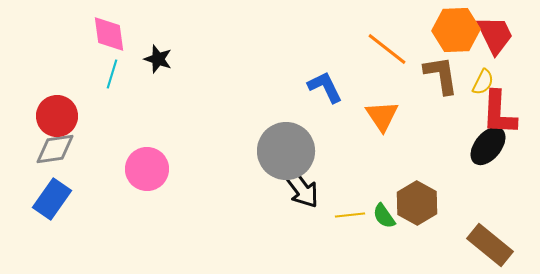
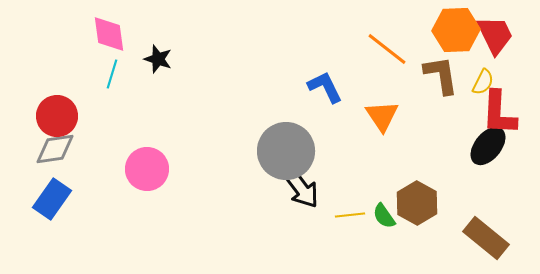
brown rectangle: moved 4 px left, 7 px up
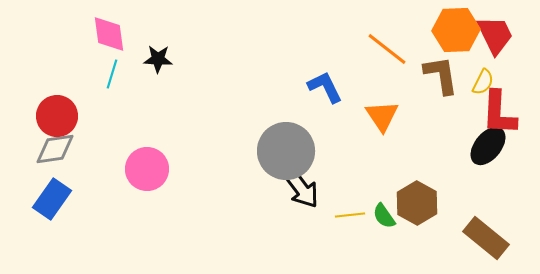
black star: rotated 16 degrees counterclockwise
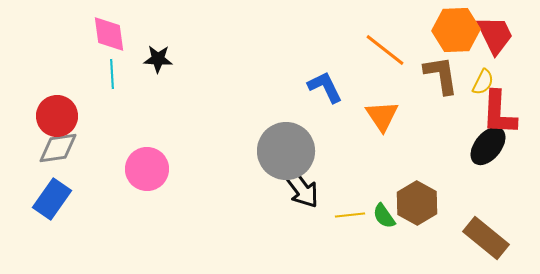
orange line: moved 2 px left, 1 px down
cyan line: rotated 20 degrees counterclockwise
gray diamond: moved 3 px right, 1 px up
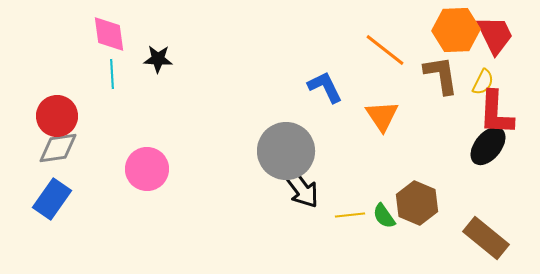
red L-shape: moved 3 px left
brown hexagon: rotated 6 degrees counterclockwise
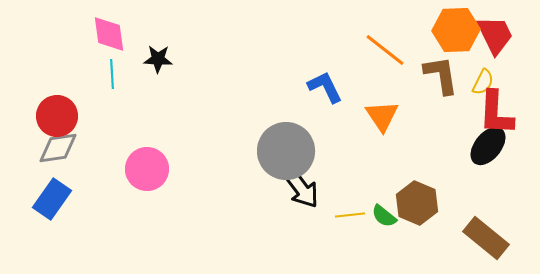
green semicircle: rotated 16 degrees counterclockwise
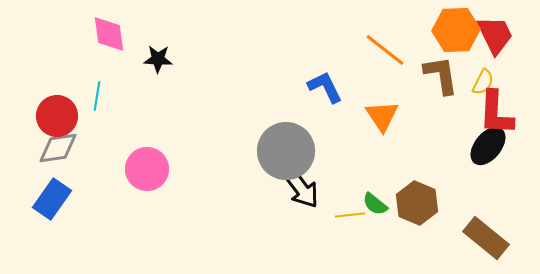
cyan line: moved 15 px left, 22 px down; rotated 12 degrees clockwise
green semicircle: moved 9 px left, 12 px up
